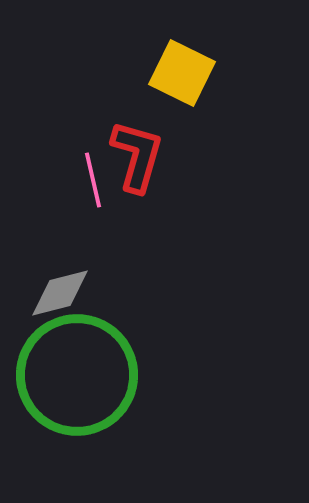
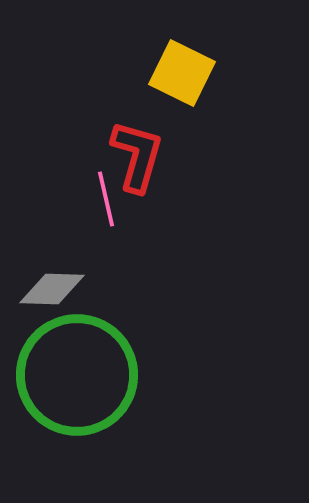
pink line: moved 13 px right, 19 px down
gray diamond: moved 8 px left, 4 px up; rotated 16 degrees clockwise
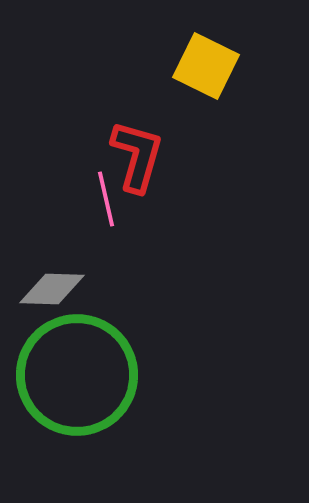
yellow square: moved 24 px right, 7 px up
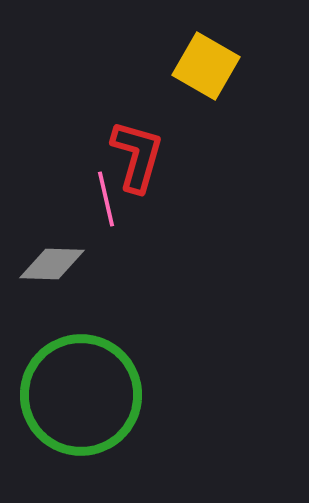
yellow square: rotated 4 degrees clockwise
gray diamond: moved 25 px up
green circle: moved 4 px right, 20 px down
